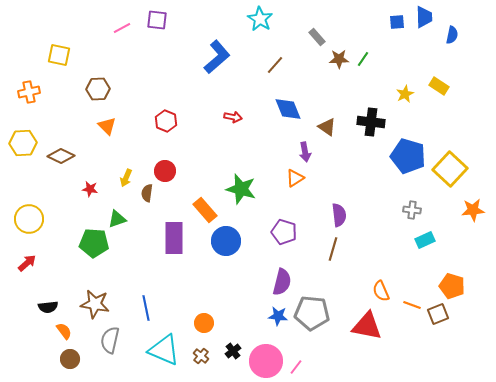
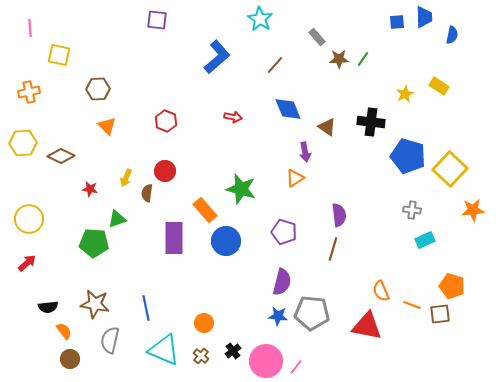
pink line at (122, 28): moved 92 px left; rotated 66 degrees counterclockwise
brown square at (438, 314): moved 2 px right; rotated 15 degrees clockwise
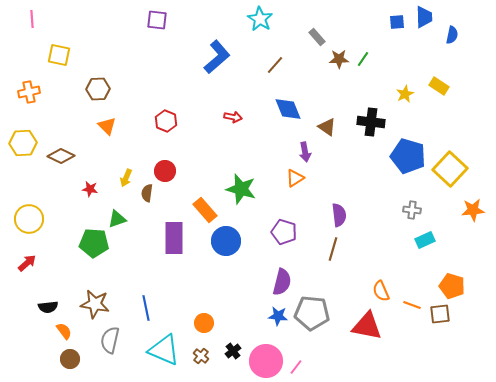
pink line at (30, 28): moved 2 px right, 9 px up
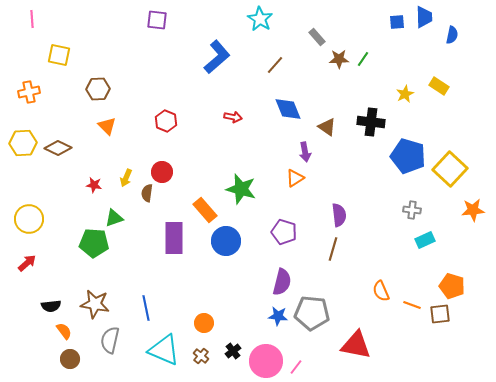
brown diamond at (61, 156): moved 3 px left, 8 px up
red circle at (165, 171): moved 3 px left, 1 px down
red star at (90, 189): moved 4 px right, 4 px up
green triangle at (117, 219): moved 3 px left, 1 px up
black semicircle at (48, 307): moved 3 px right, 1 px up
red triangle at (367, 326): moved 11 px left, 19 px down
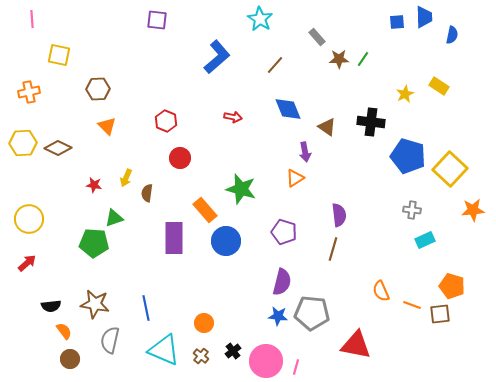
red circle at (162, 172): moved 18 px right, 14 px up
pink line at (296, 367): rotated 21 degrees counterclockwise
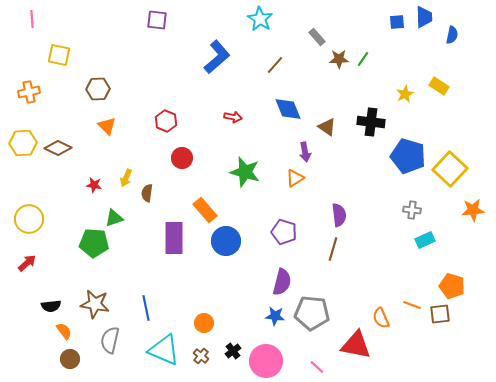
red circle at (180, 158): moved 2 px right
green star at (241, 189): moved 4 px right, 17 px up
orange semicircle at (381, 291): moved 27 px down
blue star at (278, 316): moved 3 px left
pink line at (296, 367): moved 21 px right; rotated 63 degrees counterclockwise
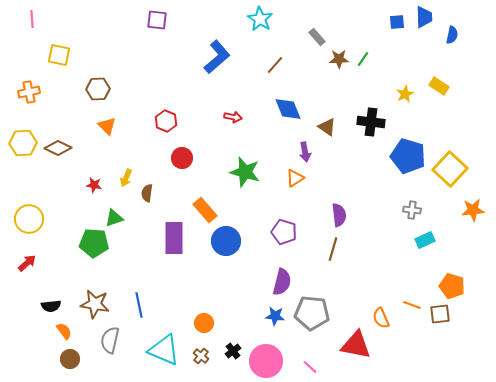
blue line at (146, 308): moved 7 px left, 3 px up
pink line at (317, 367): moved 7 px left
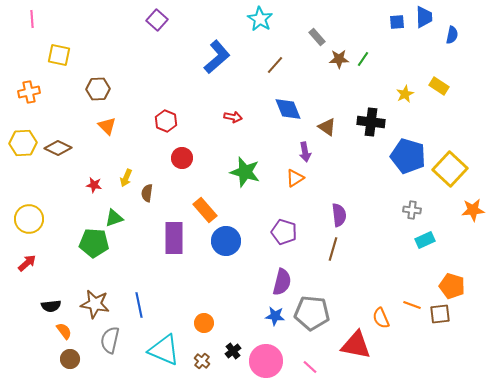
purple square at (157, 20): rotated 35 degrees clockwise
brown cross at (201, 356): moved 1 px right, 5 px down
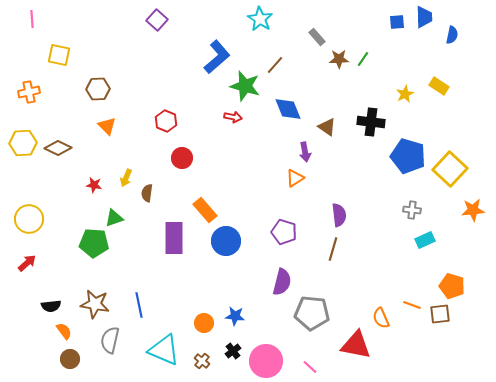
green star at (245, 172): moved 86 px up
blue star at (275, 316): moved 40 px left
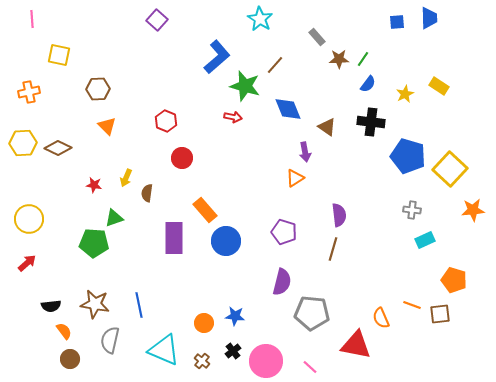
blue trapezoid at (424, 17): moved 5 px right, 1 px down
blue semicircle at (452, 35): moved 84 px left, 49 px down; rotated 24 degrees clockwise
orange pentagon at (452, 286): moved 2 px right, 6 px up
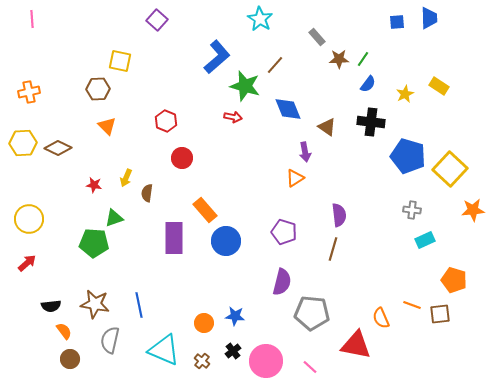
yellow square at (59, 55): moved 61 px right, 6 px down
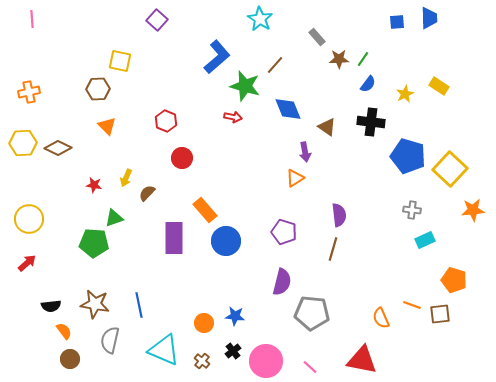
brown semicircle at (147, 193): rotated 36 degrees clockwise
red triangle at (356, 345): moved 6 px right, 15 px down
